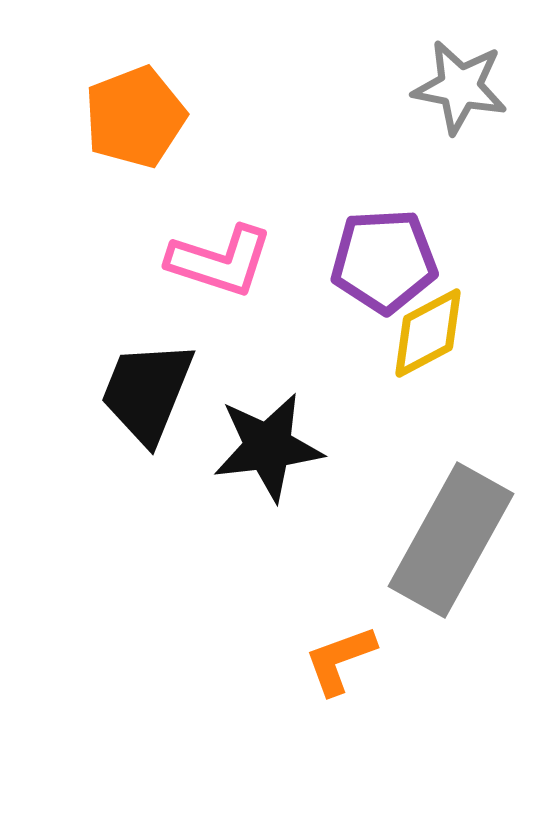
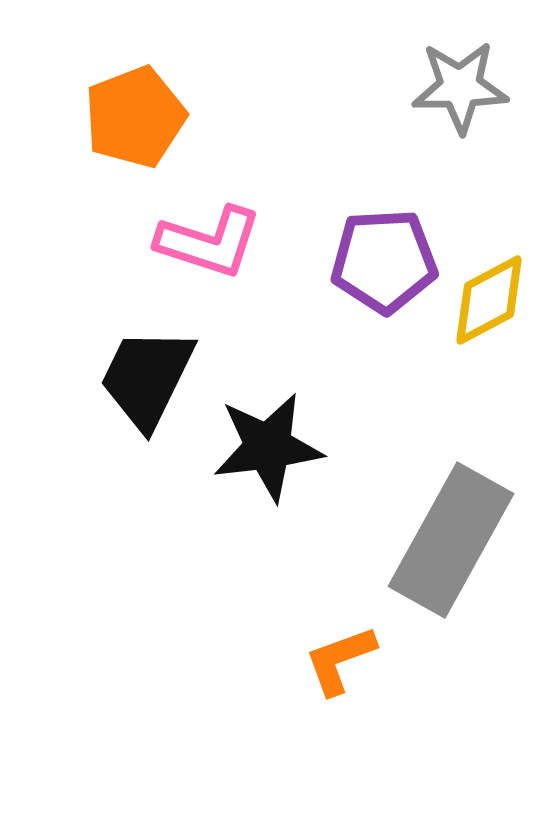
gray star: rotated 12 degrees counterclockwise
pink L-shape: moved 11 px left, 19 px up
yellow diamond: moved 61 px right, 33 px up
black trapezoid: moved 14 px up; rotated 4 degrees clockwise
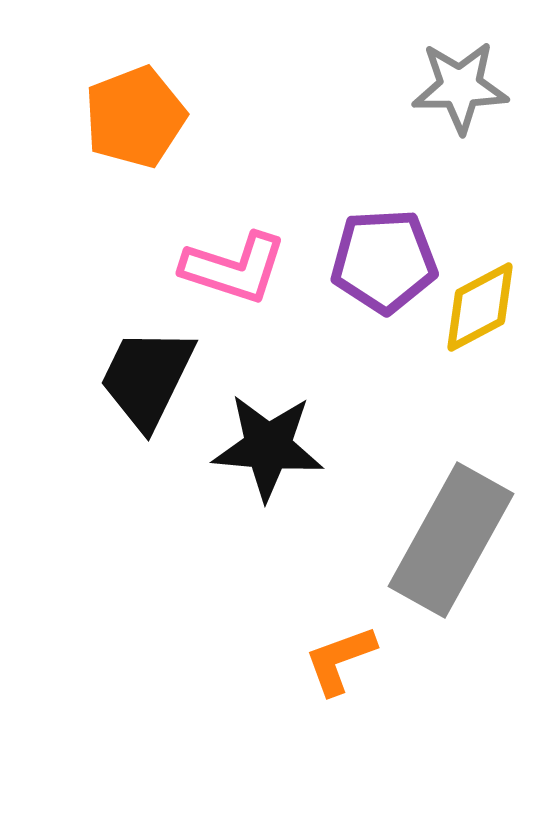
pink L-shape: moved 25 px right, 26 px down
yellow diamond: moved 9 px left, 7 px down
black star: rotated 12 degrees clockwise
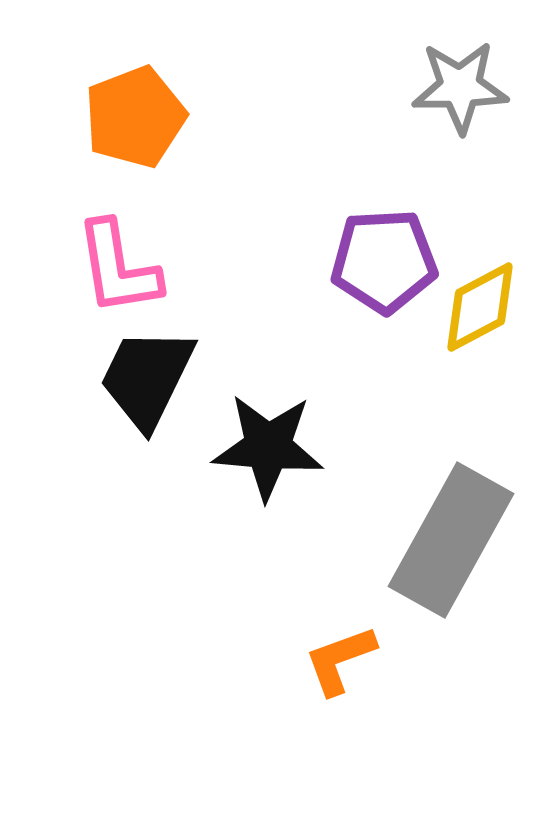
pink L-shape: moved 116 px left; rotated 63 degrees clockwise
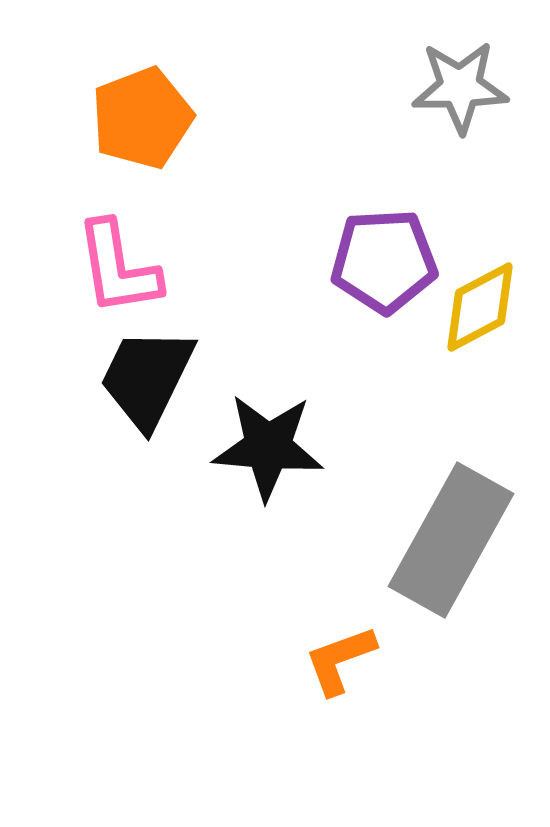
orange pentagon: moved 7 px right, 1 px down
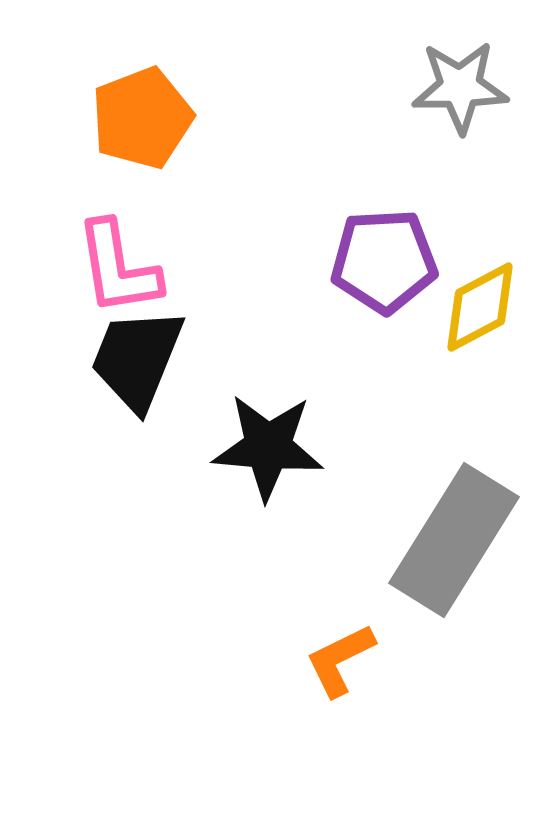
black trapezoid: moved 10 px left, 19 px up; rotated 4 degrees counterclockwise
gray rectangle: moved 3 px right; rotated 3 degrees clockwise
orange L-shape: rotated 6 degrees counterclockwise
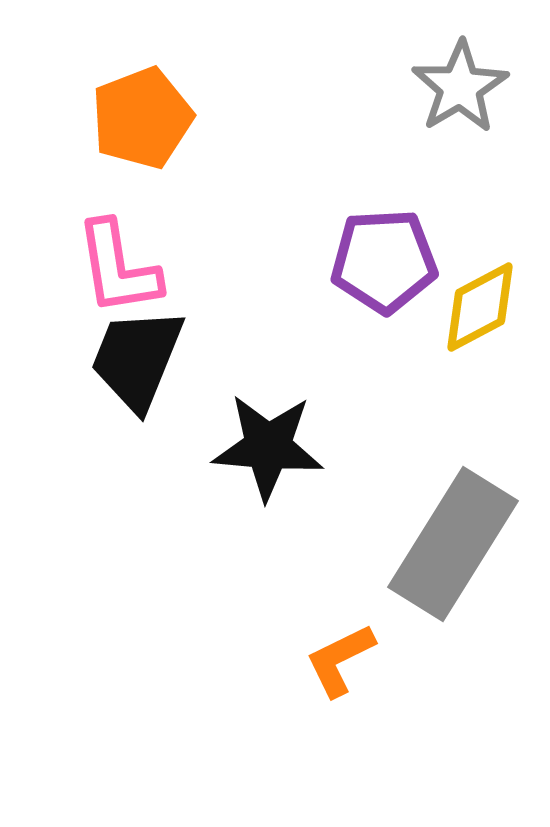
gray star: rotated 30 degrees counterclockwise
gray rectangle: moved 1 px left, 4 px down
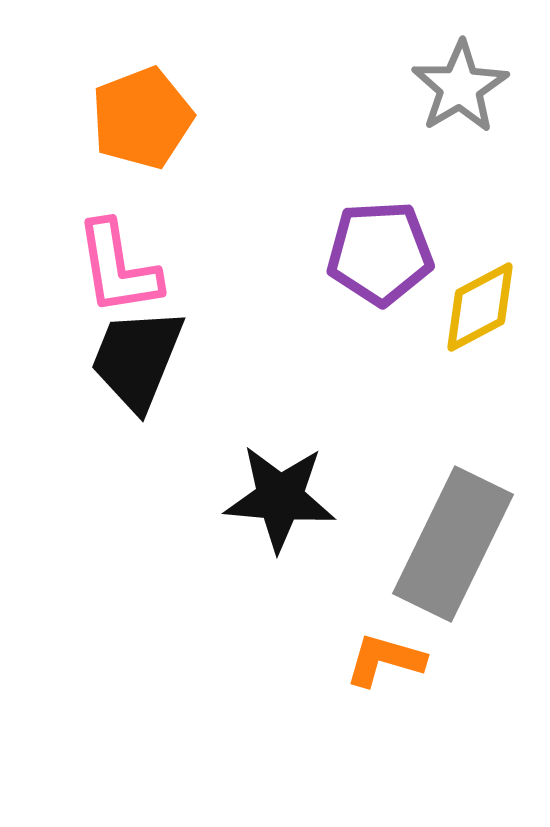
purple pentagon: moved 4 px left, 8 px up
black star: moved 12 px right, 51 px down
gray rectangle: rotated 6 degrees counterclockwise
orange L-shape: moved 45 px right; rotated 42 degrees clockwise
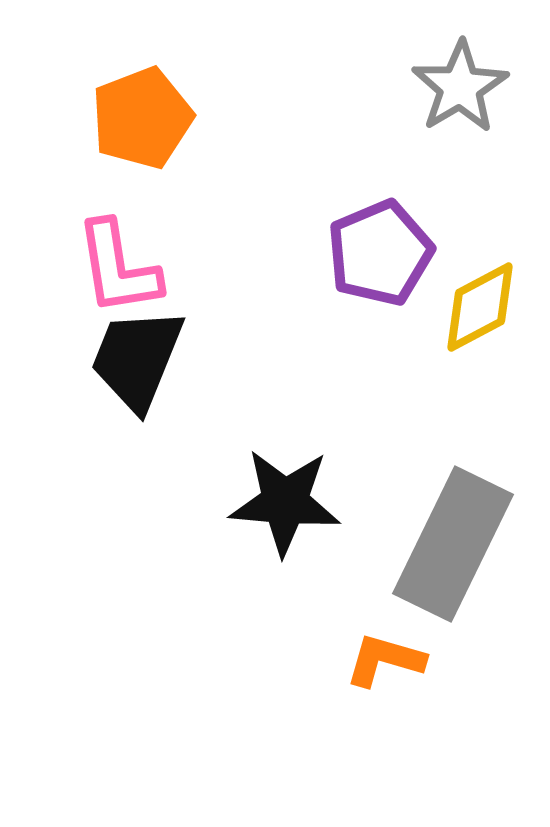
purple pentagon: rotated 20 degrees counterclockwise
black star: moved 5 px right, 4 px down
